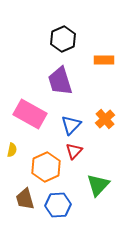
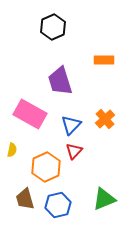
black hexagon: moved 10 px left, 12 px up
green triangle: moved 6 px right, 14 px down; rotated 25 degrees clockwise
blue hexagon: rotated 10 degrees counterclockwise
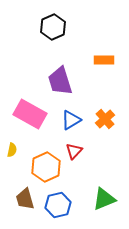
blue triangle: moved 5 px up; rotated 15 degrees clockwise
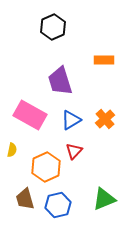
pink rectangle: moved 1 px down
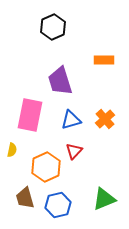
pink rectangle: rotated 72 degrees clockwise
blue triangle: rotated 15 degrees clockwise
brown trapezoid: moved 1 px up
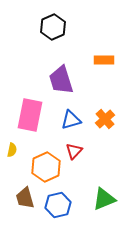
purple trapezoid: moved 1 px right, 1 px up
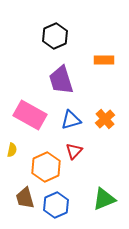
black hexagon: moved 2 px right, 9 px down
pink rectangle: rotated 72 degrees counterclockwise
blue hexagon: moved 2 px left; rotated 10 degrees counterclockwise
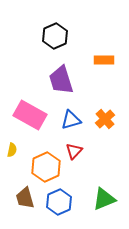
blue hexagon: moved 3 px right, 3 px up
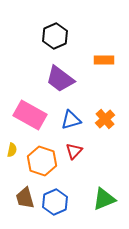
purple trapezoid: moved 1 px left, 1 px up; rotated 36 degrees counterclockwise
orange hexagon: moved 4 px left, 6 px up; rotated 16 degrees counterclockwise
blue hexagon: moved 4 px left
